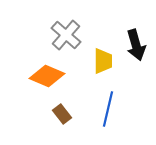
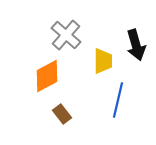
orange diamond: rotated 52 degrees counterclockwise
blue line: moved 10 px right, 9 px up
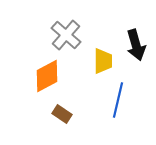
brown rectangle: rotated 18 degrees counterclockwise
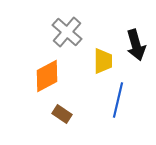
gray cross: moved 1 px right, 3 px up
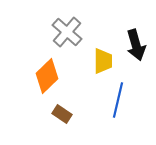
orange diamond: rotated 16 degrees counterclockwise
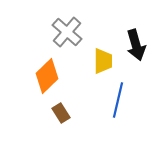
brown rectangle: moved 1 px left, 1 px up; rotated 24 degrees clockwise
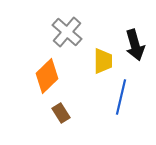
black arrow: moved 1 px left
blue line: moved 3 px right, 3 px up
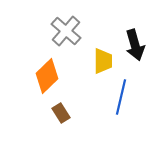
gray cross: moved 1 px left, 1 px up
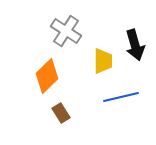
gray cross: rotated 8 degrees counterclockwise
blue line: rotated 64 degrees clockwise
